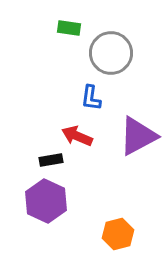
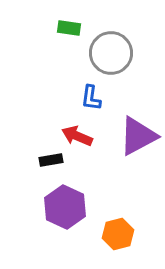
purple hexagon: moved 19 px right, 6 px down
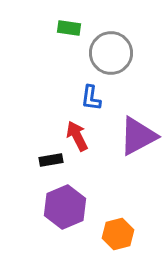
red arrow: rotated 40 degrees clockwise
purple hexagon: rotated 12 degrees clockwise
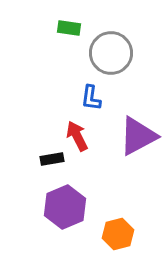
black rectangle: moved 1 px right, 1 px up
